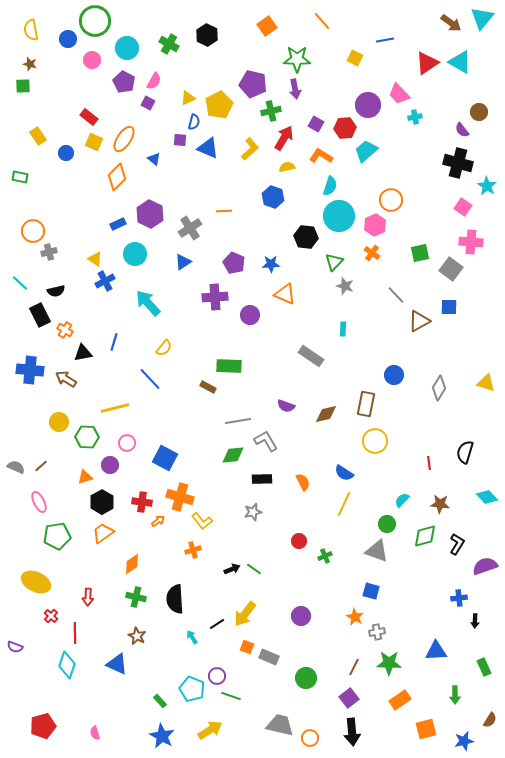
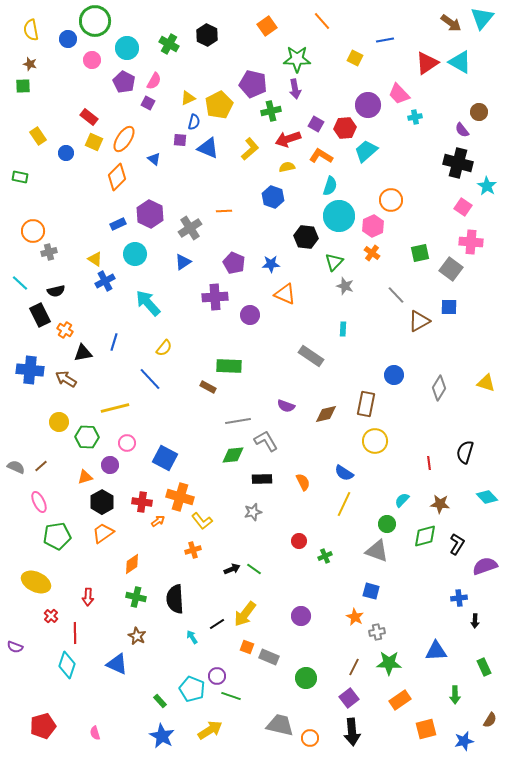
red arrow at (284, 138): moved 4 px right, 1 px down; rotated 140 degrees counterclockwise
pink hexagon at (375, 225): moved 2 px left, 1 px down
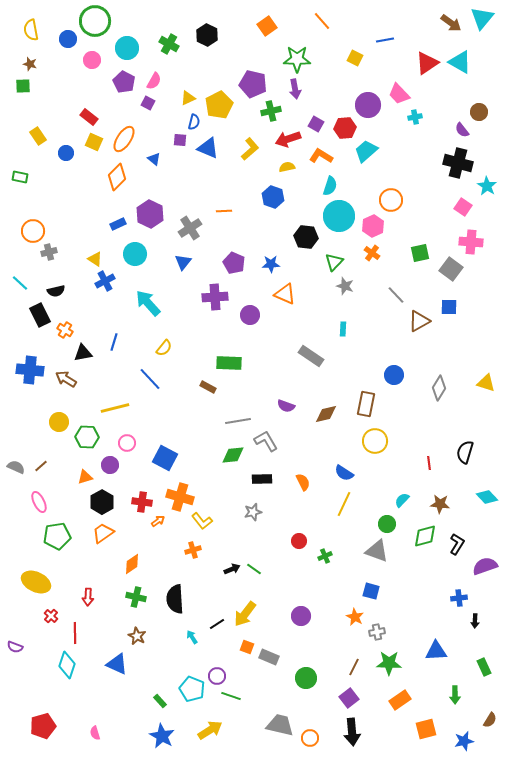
blue triangle at (183, 262): rotated 18 degrees counterclockwise
green rectangle at (229, 366): moved 3 px up
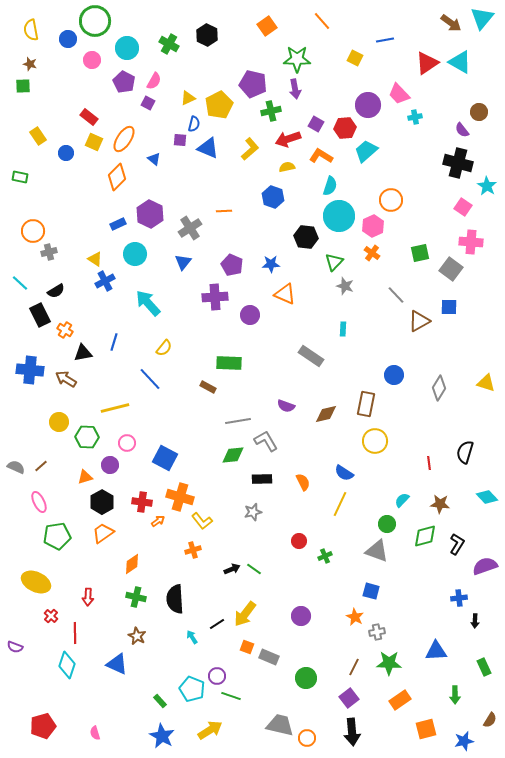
blue semicircle at (194, 122): moved 2 px down
purple pentagon at (234, 263): moved 2 px left, 2 px down
black semicircle at (56, 291): rotated 18 degrees counterclockwise
yellow line at (344, 504): moved 4 px left
orange circle at (310, 738): moved 3 px left
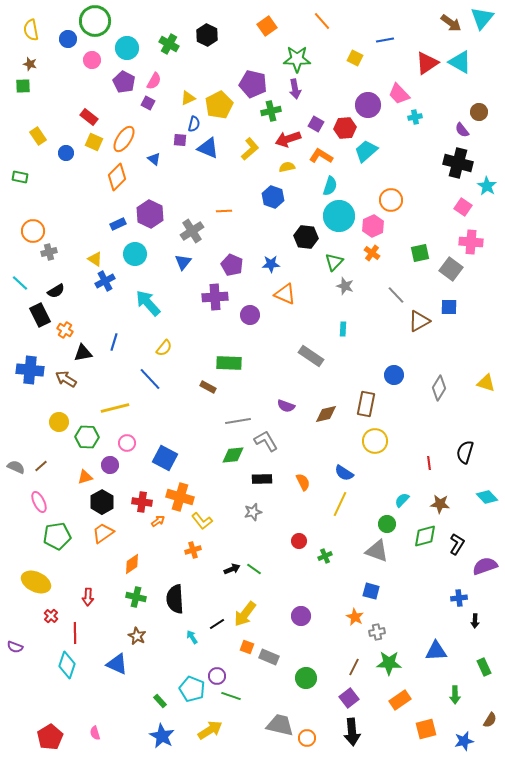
gray cross at (190, 228): moved 2 px right, 3 px down
red pentagon at (43, 726): moved 7 px right, 11 px down; rotated 15 degrees counterclockwise
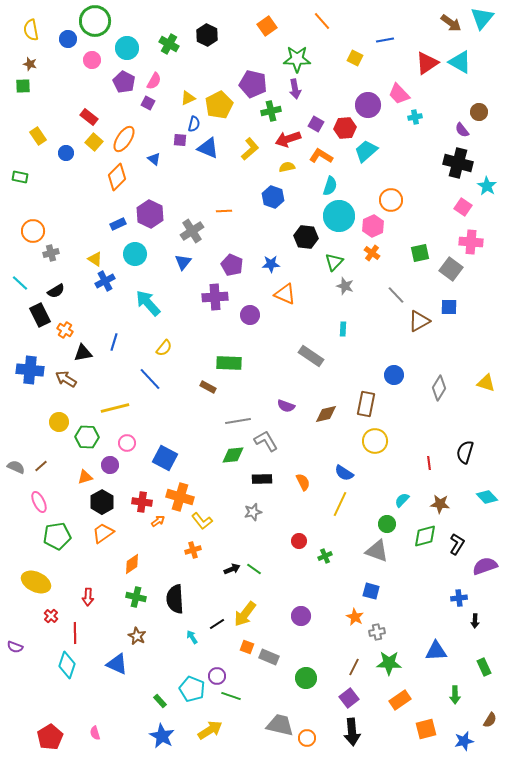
yellow square at (94, 142): rotated 18 degrees clockwise
gray cross at (49, 252): moved 2 px right, 1 px down
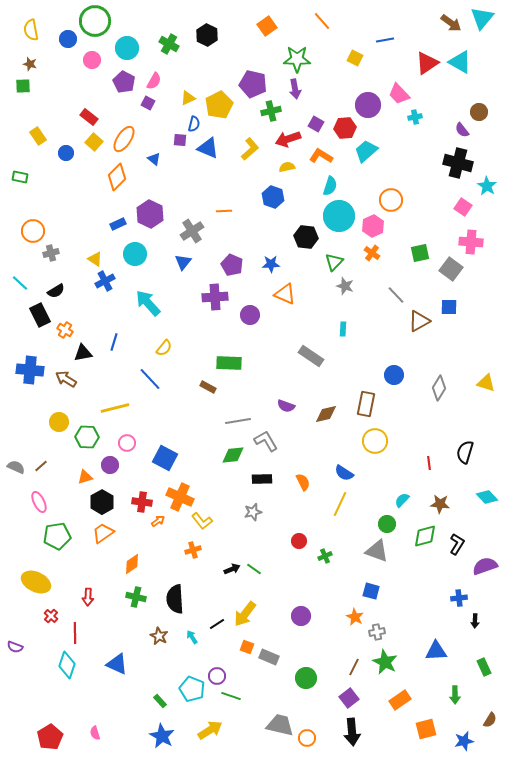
orange cross at (180, 497): rotated 8 degrees clockwise
brown star at (137, 636): moved 22 px right
green star at (389, 663): moved 4 px left, 1 px up; rotated 25 degrees clockwise
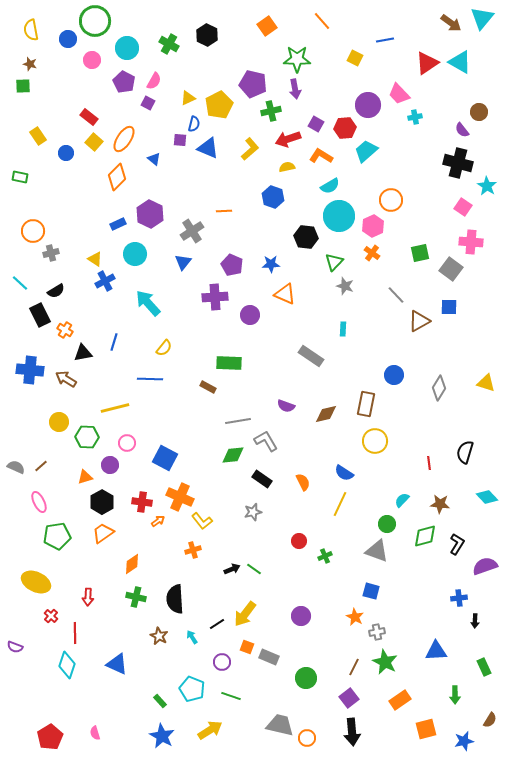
cyan semicircle at (330, 186): rotated 42 degrees clockwise
blue line at (150, 379): rotated 45 degrees counterclockwise
black rectangle at (262, 479): rotated 36 degrees clockwise
purple circle at (217, 676): moved 5 px right, 14 px up
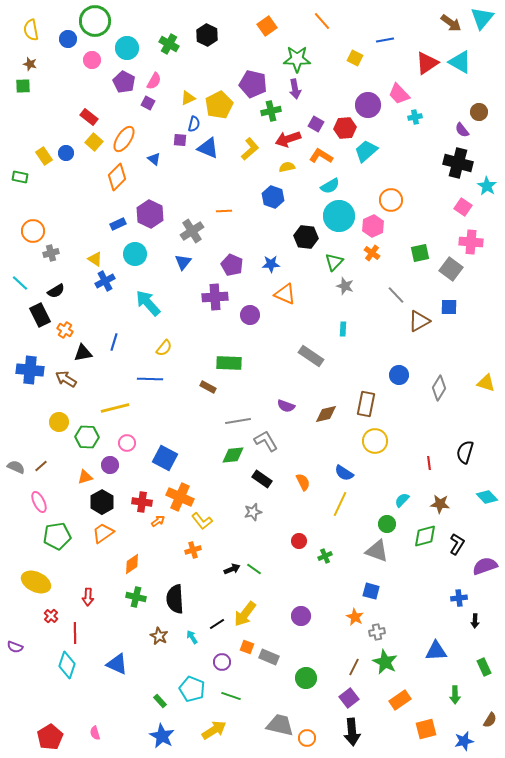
yellow rectangle at (38, 136): moved 6 px right, 20 px down
blue circle at (394, 375): moved 5 px right
yellow arrow at (210, 730): moved 4 px right
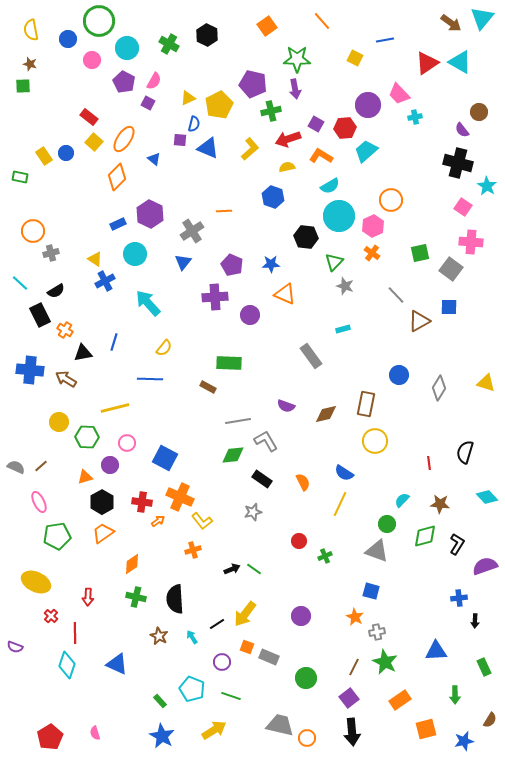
green circle at (95, 21): moved 4 px right
cyan rectangle at (343, 329): rotated 72 degrees clockwise
gray rectangle at (311, 356): rotated 20 degrees clockwise
